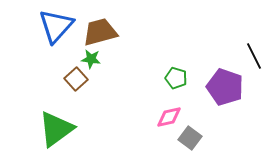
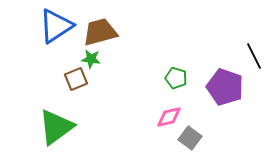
blue triangle: rotated 15 degrees clockwise
brown square: rotated 20 degrees clockwise
green triangle: moved 2 px up
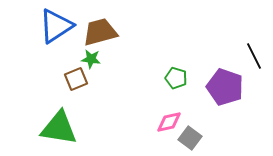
pink diamond: moved 5 px down
green triangle: moved 3 px right, 1 px down; rotated 45 degrees clockwise
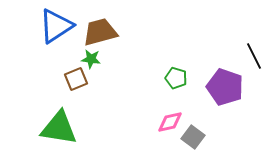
pink diamond: moved 1 px right
gray square: moved 3 px right, 1 px up
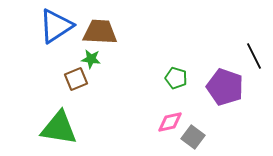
brown trapezoid: rotated 18 degrees clockwise
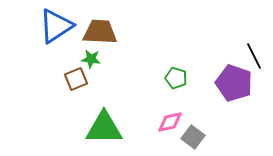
purple pentagon: moved 9 px right, 4 px up
green triangle: moved 45 px right; rotated 9 degrees counterclockwise
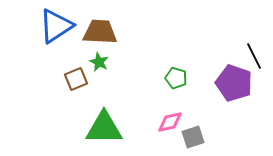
green star: moved 8 px right, 3 px down; rotated 18 degrees clockwise
gray square: rotated 35 degrees clockwise
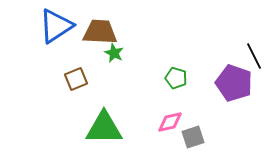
green star: moved 15 px right, 9 px up
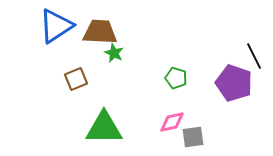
pink diamond: moved 2 px right
gray square: rotated 10 degrees clockwise
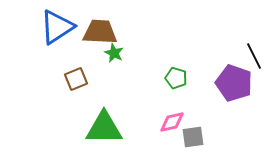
blue triangle: moved 1 px right, 1 px down
